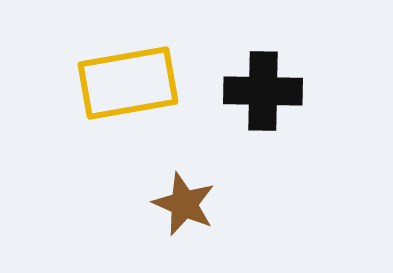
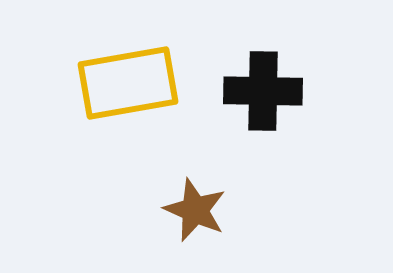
brown star: moved 11 px right, 6 px down
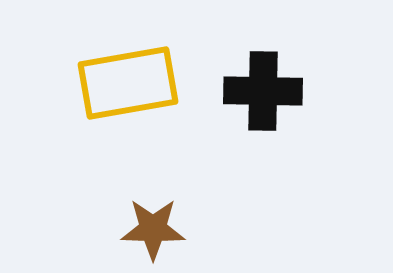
brown star: moved 42 px left, 19 px down; rotated 22 degrees counterclockwise
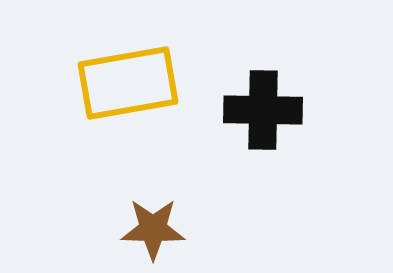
black cross: moved 19 px down
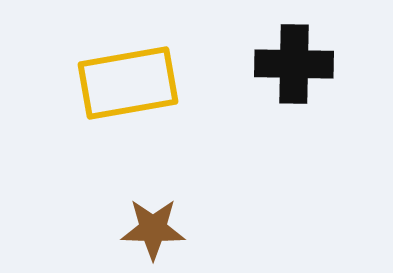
black cross: moved 31 px right, 46 px up
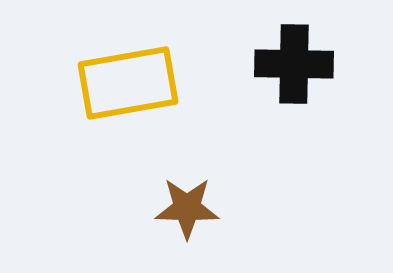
brown star: moved 34 px right, 21 px up
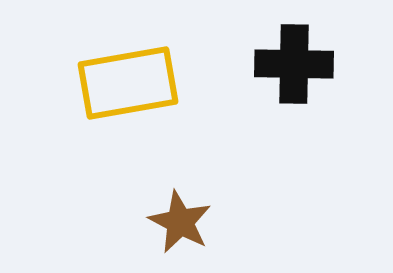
brown star: moved 7 px left, 14 px down; rotated 26 degrees clockwise
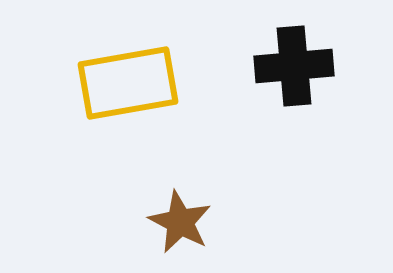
black cross: moved 2 px down; rotated 6 degrees counterclockwise
